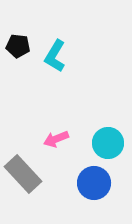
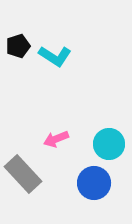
black pentagon: rotated 25 degrees counterclockwise
cyan L-shape: rotated 88 degrees counterclockwise
cyan circle: moved 1 px right, 1 px down
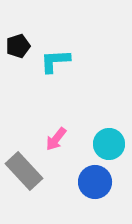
cyan L-shape: moved 5 px down; rotated 144 degrees clockwise
pink arrow: rotated 30 degrees counterclockwise
gray rectangle: moved 1 px right, 3 px up
blue circle: moved 1 px right, 1 px up
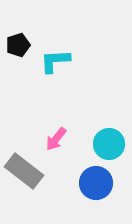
black pentagon: moved 1 px up
gray rectangle: rotated 9 degrees counterclockwise
blue circle: moved 1 px right, 1 px down
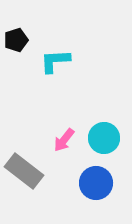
black pentagon: moved 2 px left, 5 px up
pink arrow: moved 8 px right, 1 px down
cyan circle: moved 5 px left, 6 px up
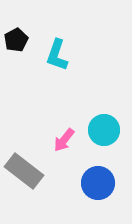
black pentagon: rotated 10 degrees counterclockwise
cyan L-shape: moved 2 px right, 6 px up; rotated 68 degrees counterclockwise
cyan circle: moved 8 px up
blue circle: moved 2 px right
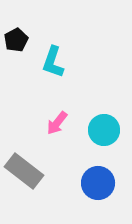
cyan L-shape: moved 4 px left, 7 px down
pink arrow: moved 7 px left, 17 px up
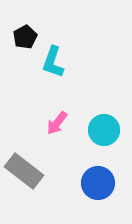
black pentagon: moved 9 px right, 3 px up
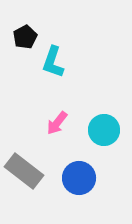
blue circle: moved 19 px left, 5 px up
